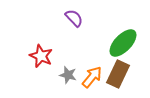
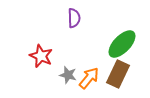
purple semicircle: rotated 42 degrees clockwise
green ellipse: moved 1 px left, 1 px down
orange arrow: moved 3 px left, 1 px down
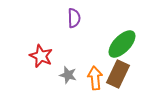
orange arrow: moved 6 px right; rotated 45 degrees counterclockwise
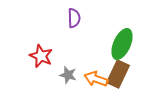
green ellipse: rotated 20 degrees counterclockwise
orange arrow: moved 1 px right, 1 px down; rotated 65 degrees counterclockwise
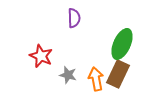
orange arrow: rotated 60 degrees clockwise
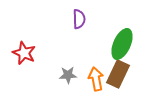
purple semicircle: moved 5 px right, 1 px down
red star: moved 17 px left, 3 px up
gray star: rotated 18 degrees counterclockwise
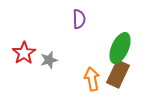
green ellipse: moved 2 px left, 4 px down
red star: rotated 15 degrees clockwise
gray star: moved 19 px left, 15 px up; rotated 12 degrees counterclockwise
orange arrow: moved 4 px left
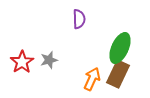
red star: moved 2 px left, 9 px down
orange arrow: rotated 35 degrees clockwise
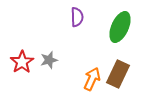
purple semicircle: moved 2 px left, 2 px up
green ellipse: moved 21 px up
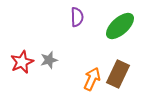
green ellipse: moved 1 px up; rotated 24 degrees clockwise
red star: rotated 10 degrees clockwise
